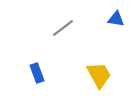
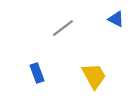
blue triangle: rotated 18 degrees clockwise
yellow trapezoid: moved 5 px left, 1 px down
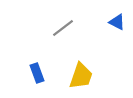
blue triangle: moved 1 px right, 3 px down
yellow trapezoid: moved 13 px left; rotated 48 degrees clockwise
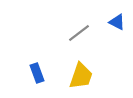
gray line: moved 16 px right, 5 px down
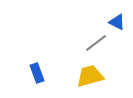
gray line: moved 17 px right, 10 px down
yellow trapezoid: moved 9 px right; rotated 124 degrees counterclockwise
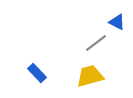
blue rectangle: rotated 24 degrees counterclockwise
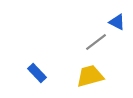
gray line: moved 1 px up
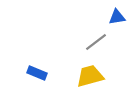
blue triangle: moved 5 px up; rotated 36 degrees counterclockwise
blue rectangle: rotated 24 degrees counterclockwise
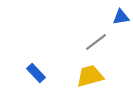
blue triangle: moved 4 px right
blue rectangle: moved 1 px left; rotated 24 degrees clockwise
